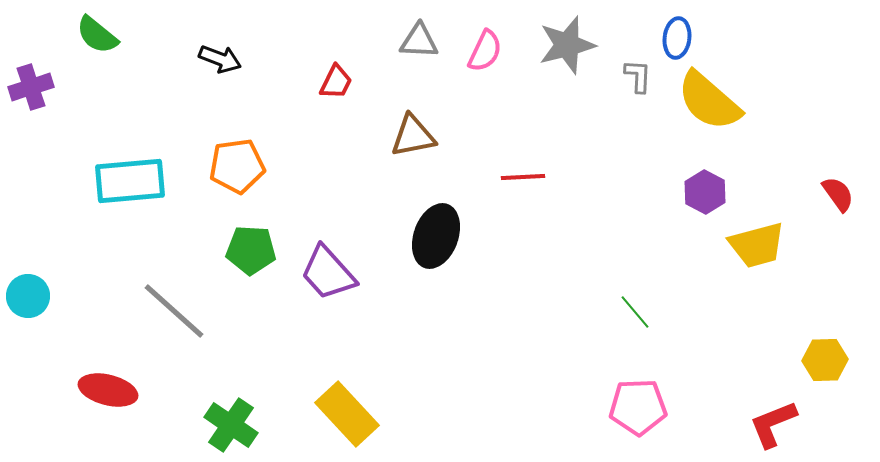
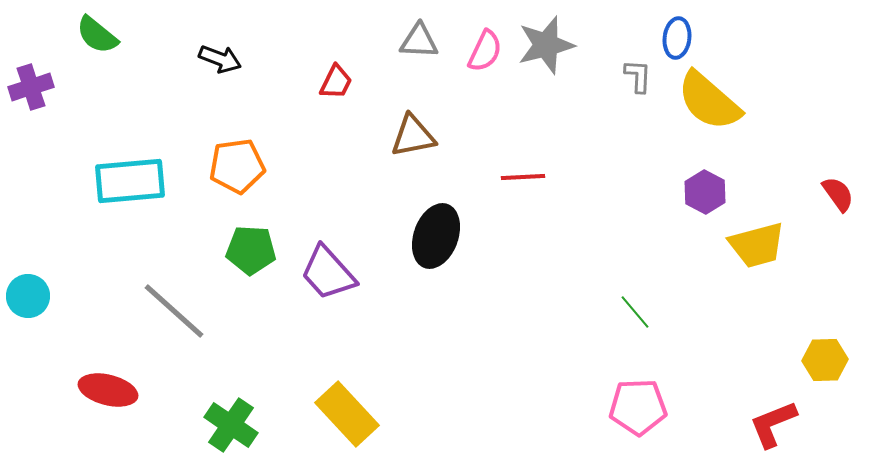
gray star: moved 21 px left
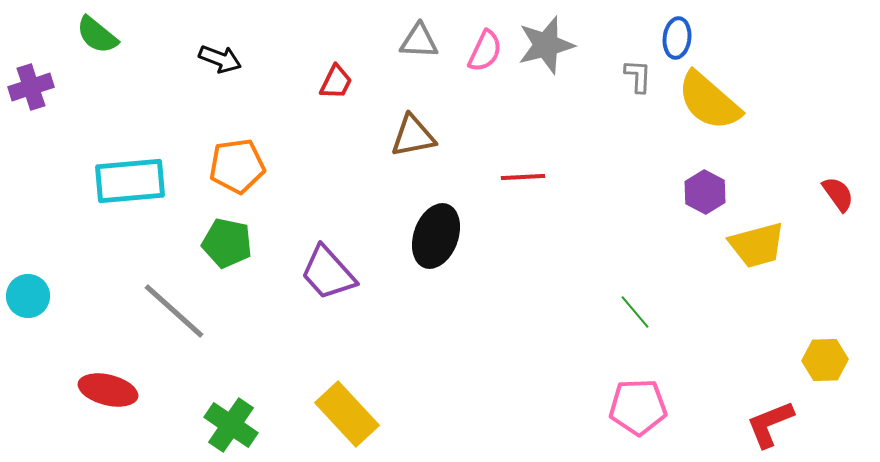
green pentagon: moved 24 px left, 7 px up; rotated 9 degrees clockwise
red L-shape: moved 3 px left
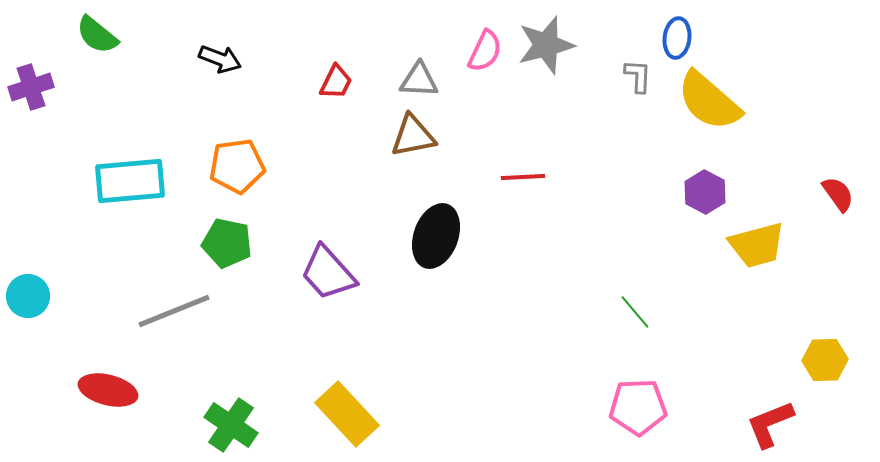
gray triangle: moved 39 px down
gray line: rotated 64 degrees counterclockwise
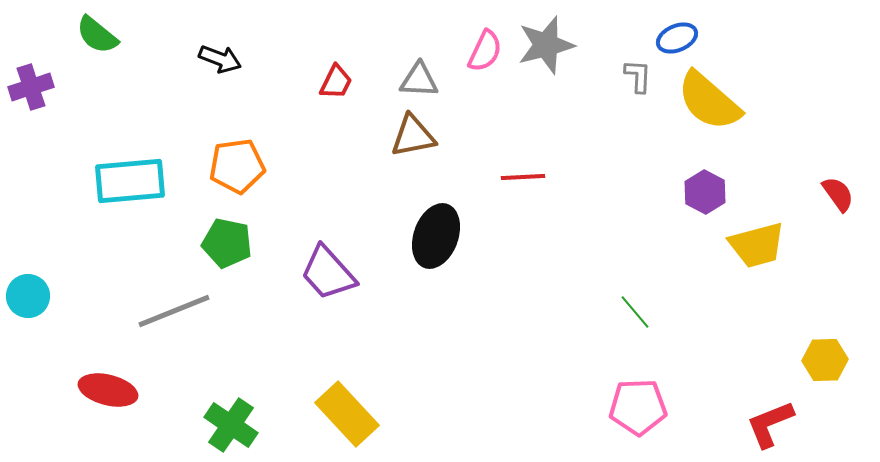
blue ellipse: rotated 60 degrees clockwise
